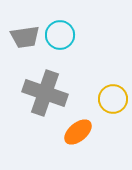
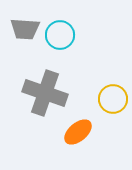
gray trapezoid: moved 8 px up; rotated 12 degrees clockwise
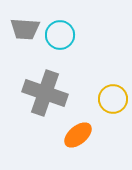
orange ellipse: moved 3 px down
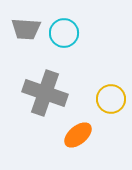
gray trapezoid: moved 1 px right
cyan circle: moved 4 px right, 2 px up
yellow circle: moved 2 px left
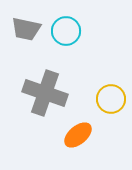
gray trapezoid: rotated 8 degrees clockwise
cyan circle: moved 2 px right, 2 px up
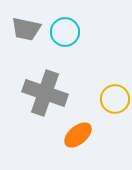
cyan circle: moved 1 px left, 1 px down
yellow circle: moved 4 px right
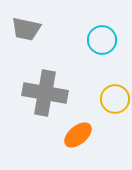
cyan circle: moved 37 px right, 8 px down
gray cross: rotated 9 degrees counterclockwise
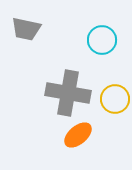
gray cross: moved 23 px right
